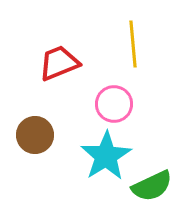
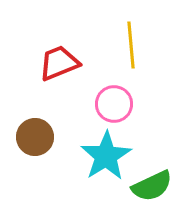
yellow line: moved 2 px left, 1 px down
brown circle: moved 2 px down
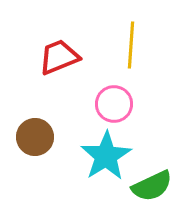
yellow line: rotated 9 degrees clockwise
red trapezoid: moved 6 px up
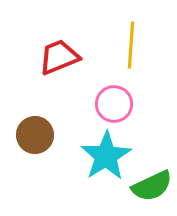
brown circle: moved 2 px up
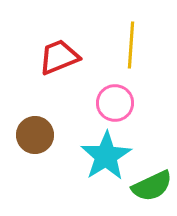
pink circle: moved 1 px right, 1 px up
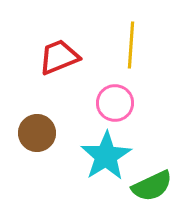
brown circle: moved 2 px right, 2 px up
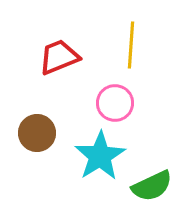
cyan star: moved 6 px left
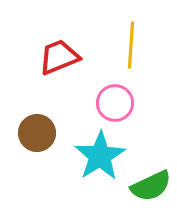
green semicircle: moved 1 px left
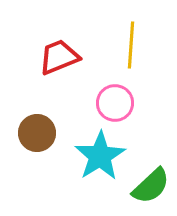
green semicircle: rotated 18 degrees counterclockwise
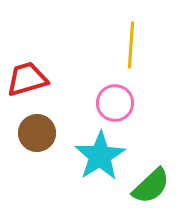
red trapezoid: moved 32 px left, 22 px down; rotated 6 degrees clockwise
